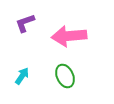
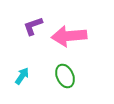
purple L-shape: moved 8 px right, 3 px down
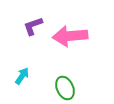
pink arrow: moved 1 px right
green ellipse: moved 12 px down
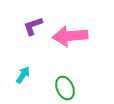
cyan arrow: moved 1 px right, 1 px up
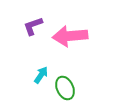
cyan arrow: moved 18 px right
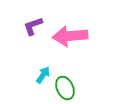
cyan arrow: moved 2 px right
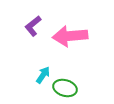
purple L-shape: rotated 20 degrees counterclockwise
green ellipse: rotated 50 degrees counterclockwise
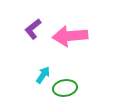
purple L-shape: moved 3 px down
green ellipse: rotated 25 degrees counterclockwise
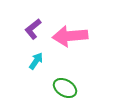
cyan arrow: moved 7 px left, 14 px up
green ellipse: rotated 40 degrees clockwise
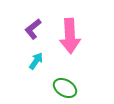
pink arrow: rotated 88 degrees counterclockwise
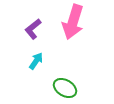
pink arrow: moved 3 px right, 14 px up; rotated 20 degrees clockwise
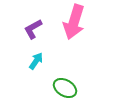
pink arrow: moved 1 px right
purple L-shape: rotated 10 degrees clockwise
